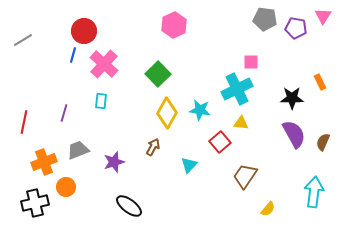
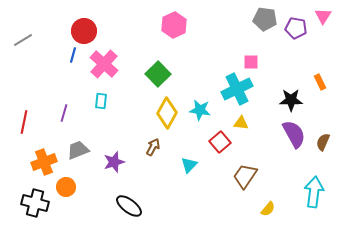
black star: moved 1 px left, 2 px down
black cross: rotated 28 degrees clockwise
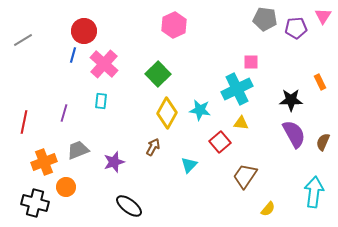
purple pentagon: rotated 15 degrees counterclockwise
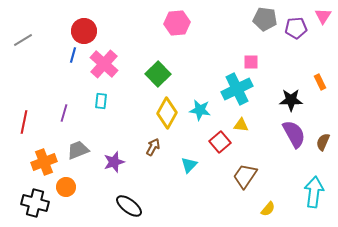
pink hexagon: moved 3 px right, 2 px up; rotated 20 degrees clockwise
yellow triangle: moved 2 px down
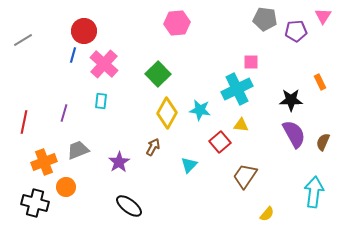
purple pentagon: moved 3 px down
purple star: moved 5 px right; rotated 15 degrees counterclockwise
yellow semicircle: moved 1 px left, 5 px down
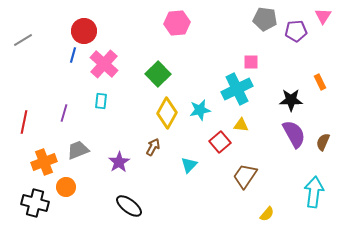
cyan star: rotated 20 degrees counterclockwise
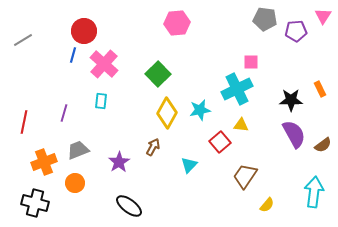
orange rectangle: moved 7 px down
brown semicircle: moved 3 px down; rotated 150 degrees counterclockwise
orange circle: moved 9 px right, 4 px up
yellow semicircle: moved 9 px up
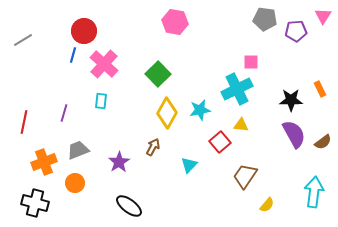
pink hexagon: moved 2 px left, 1 px up; rotated 15 degrees clockwise
brown semicircle: moved 3 px up
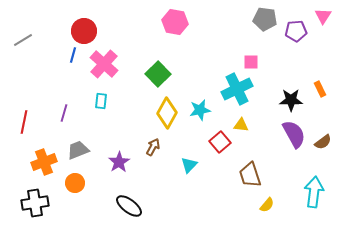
brown trapezoid: moved 5 px right, 1 px up; rotated 52 degrees counterclockwise
black cross: rotated 24 degrees counterclockwise
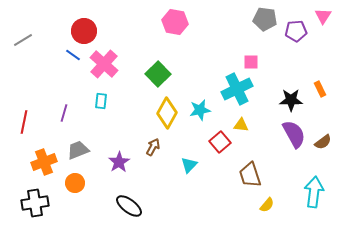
blue line: rotated 70 degrees counterclockwise
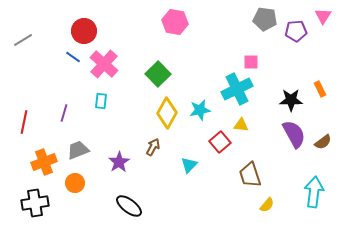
blue line: moved 2 px down
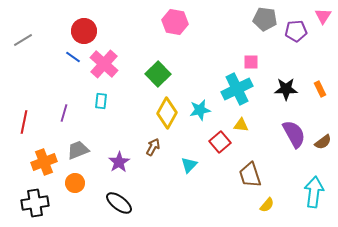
black star: moved 5 px left, 11 px up
black ellipse: moved 10 px left, 3 px up
